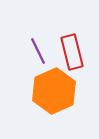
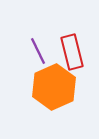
orange hexagon: moved 4 px up
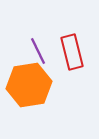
orange hexagon: moved 25 px left, 2 px up; rotated 15 degrees clockwise
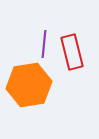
purple line: moved 6 px right, 7 px up; rotated 32 degrees clockwise
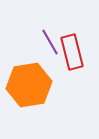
purple line: moved 6 px right, 2 px up; rotated 36 degrees counterclockwise
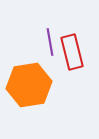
purple line: rotated 20 degrees clockwise
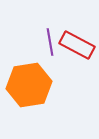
red rectangle: moved 5 px right, 7 px up; rotated 48 degrees counterclockwise
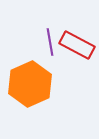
orange hexagon: moved 1 px right, 1 px up; rotated 15 degrees counterclockwise
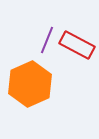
purple line: moved 3 px left, 2 px up; rotated 32 degrees clockwise
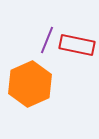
red rectangle: rotated 16 degrees counterclockwise
